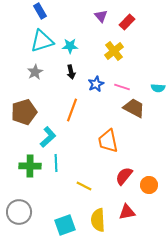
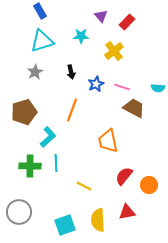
cyan star: moved 11 px right, 10 px up
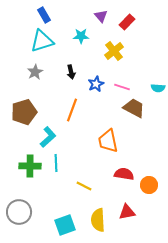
blue rectangle: moved 4 px right, 4 px down
red semicircle: moved 2 px up; rotated 60 degrees clockwise
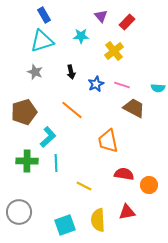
gray star: rotated 21 degrees counterclockwise
pink line: moved 2 px up
orange line: rotated 70 degrees counterclockwise
green cross: moved 3 px left, 5 px up
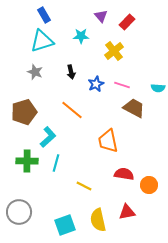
cyan line: rotated 18 degrees clockwise
yellow semicircle: rotated 10 degrees counterclockwise
